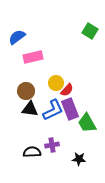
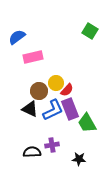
brown circle: moved 13 px right
black triangle: rotated 18 degrees clockwise
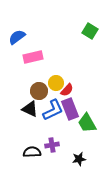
black star: rotated 16 degrees counterclockwise
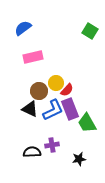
blue semicircle: moved 6 px right, 9 px up
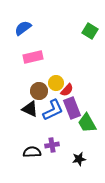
purple rectangle: moved 2 px right, 1 px up
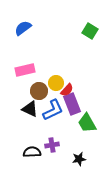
pink rectangle: moved 8 px left, 13 px down
purple rectangle: moved 4 px up
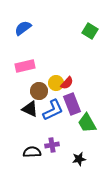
pink rectangle: moved 4 px up
red semicircle: moved 7 px up
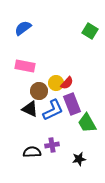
pink rectangle: rotated 24 degrees clockwise
